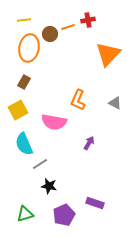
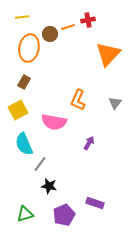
yellow line: moved 2 px left, 3 px up
gray triangle: rotated 40 degrees clockwise
gray line: rotated 21 degrees counterclockwise
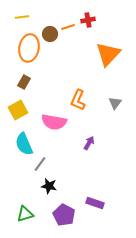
purple pentagon: rotated 20 degrees counterclockwise
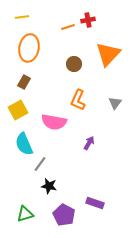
brown circle: moved 24 px right, 30 px down
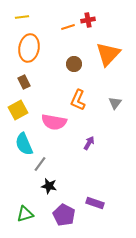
brown rectangle: rotated 56 degrees counterclockwise
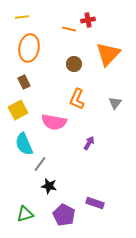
orange line: moved 1 px right, 2 px down; rotated 32 degrees clockwise
orange L-shape: moved 1 px left, 1 px up
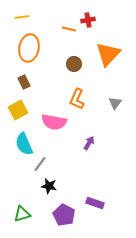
green triangle: moved 3 px left
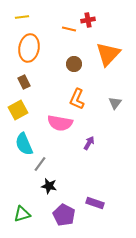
pink semicircle: moved 6 px right, 1 px down
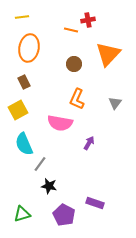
orange line: moved 2 px right, 1 px down
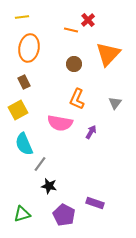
red cross: rotated 32 degrees counterclockwise
purple arrow: moved 2 px right, 11 px up
